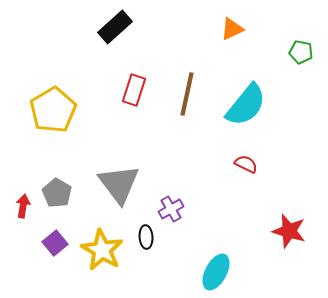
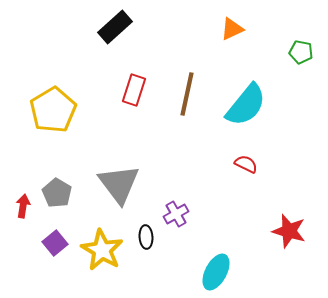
purple cross: moved 5 px right, 5 px down
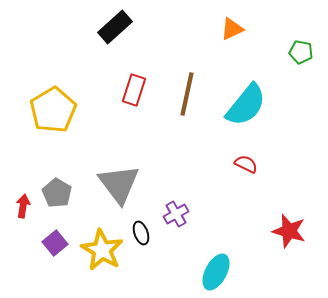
black ellipse: moved 5 px left, 4 px up; rotated 15 degrees counterclockwise
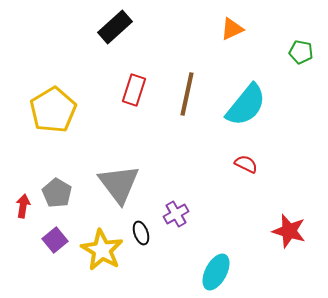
purple square: moved 3 px up
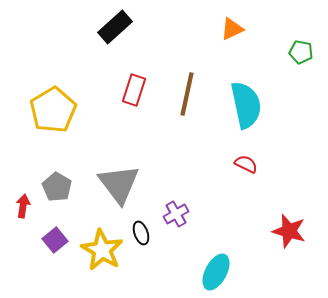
cyan semicircle: rotated 51 degrees counterclockwise
gray pentagon: moved 6 px up
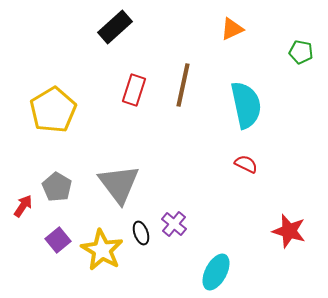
brown line: moved 4 px left, 9 px up
red arrow: rotated 25 degrees clockwise
purple cross: moved 2 px left, 10 px down; rotated 20 degrees counterclockwise
purple square: moved 3 px right
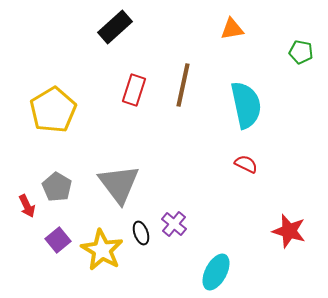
orange triangle: rotated 15 degrees clockwise
red arrow: moved 4 px right; rotated 120 degrees clockwise
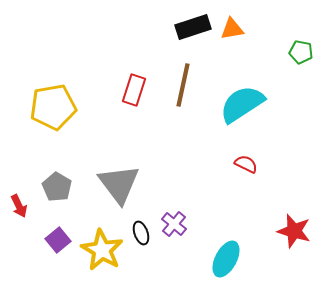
black rectangle: moved 78 px right; rotated 24 degrees clockwise
cyan semicircle: moved 4 px left, 1 px up; rotated 111 degrees counterclockwise
yellow pentagon: moved 3 px up; rotated 21 degrees clockwise
red arrow: moved 8 px left
red star: moved 5 px right
cyan ellipse: moved 10 px right, 13 px up
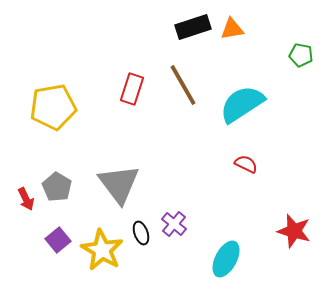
green pentagon: moved 3 px down
brown line: rotated 42 degrees counterclockwise
red rectangle: moved 2 px left, 1 px up
red arrow: moved 7 px right, 7 px up
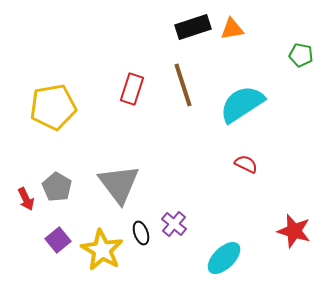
brown line: rotated 12 degrees clockwise
cyan ellipse: moved 2 px left, 1 px up; rotated 18 degrees clockwise
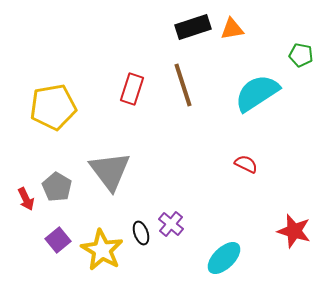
cyan semicircle: moved 15 px right, 11 px up
gray triangle: moved 9 px left, 13 px up
purple cross: moved 3 px left
